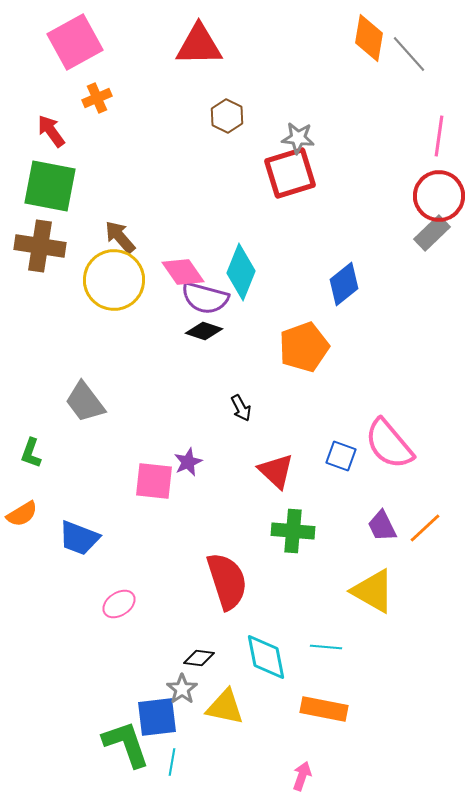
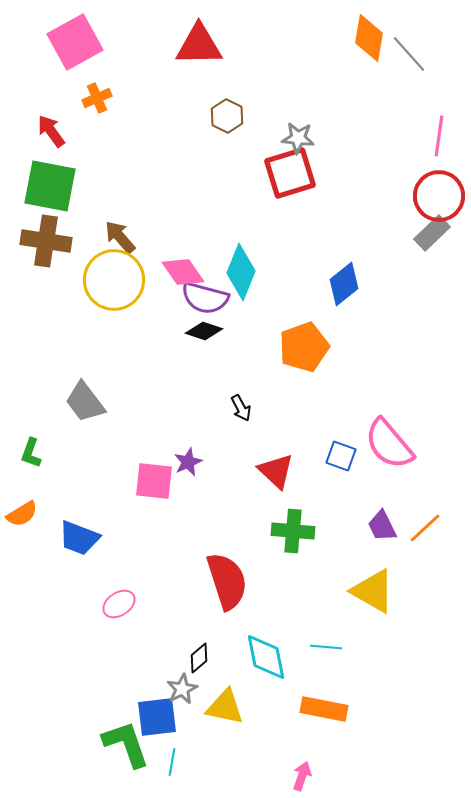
brown cross at (40, 246): moved 6 px right, 5 px up
black diamond at (199, 658): rotated 48 degrees counterclockwise
gray star at (182, 689): rotated 8 degrees clockwise
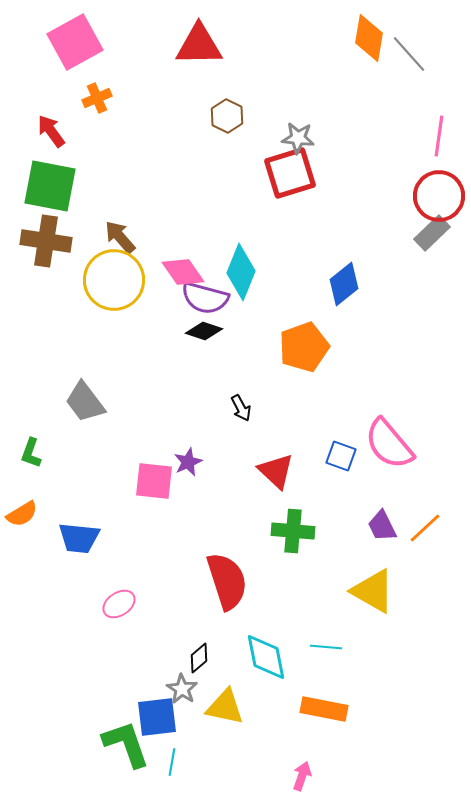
blue trapezoid at (79, 538): rotated 15 degrees counterclockwise
gray star at (182, 689): rotated 12 degrees counterclockwise
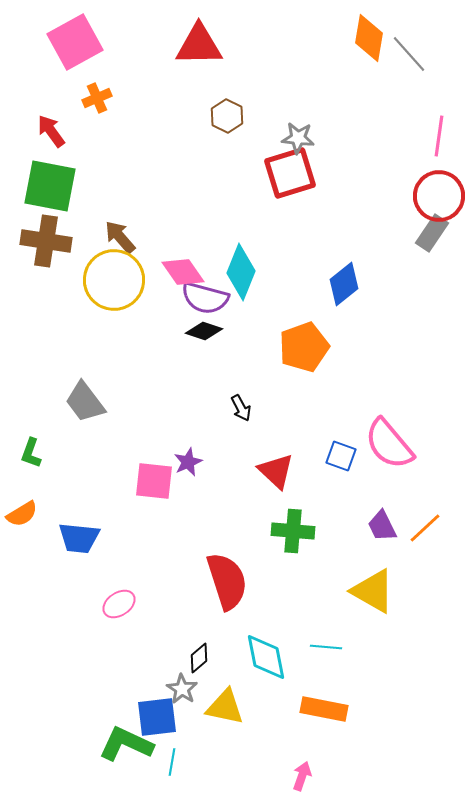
gray rectangle at (432, 233): rotated 12 degrees counterclockwise
green L-shape at (126, 744): rotated 46 degrees counterclockwise
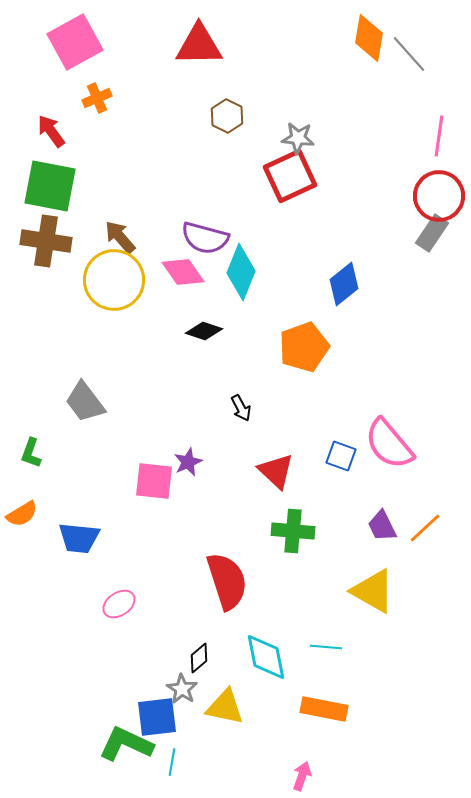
red square at (290, 173): moved 3 px down; rotated 8 degrees counterclockwise
purple semicircle at (205, 298): moved 60 px up
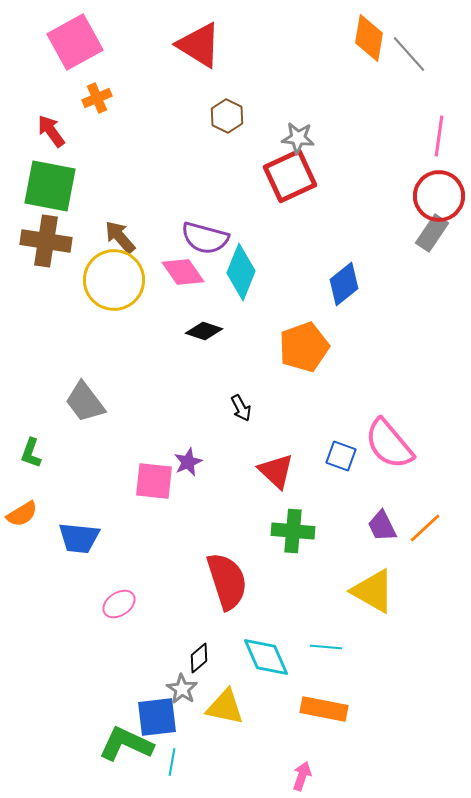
red triangle at (199, 45): rotated 33 degrees clockwise
cyan diamond at (266, 657): rotated 12 degrees counterclockwise
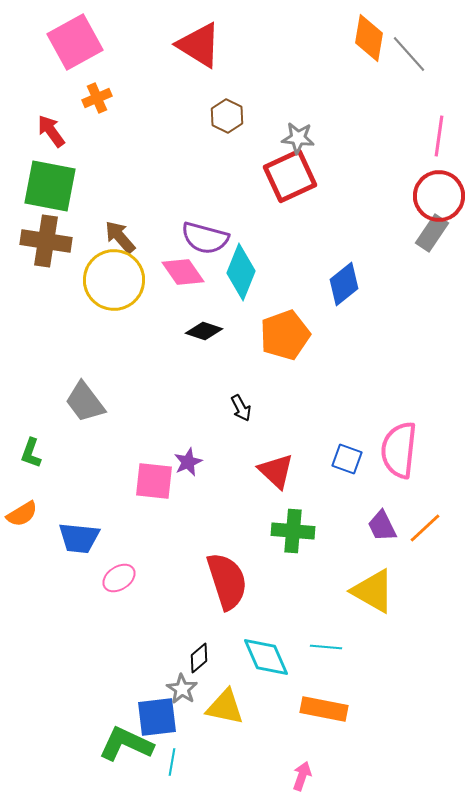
orange pentagon at (304, 347): moved 19 px left, 12 px up
pink semicircle at (389, 444): moved 10 px right, 6 px down; rotated 46 degrees clockwise
blue square at (341, 456): moved 6 px right, 3 px down
pink ellipse at (119, 604): moved 26 px up
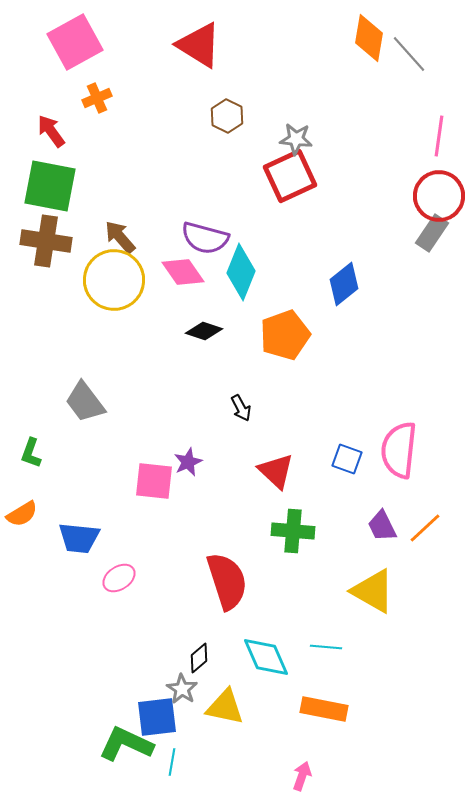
gray star at (298, 138): moved 2 px left, 1 px down
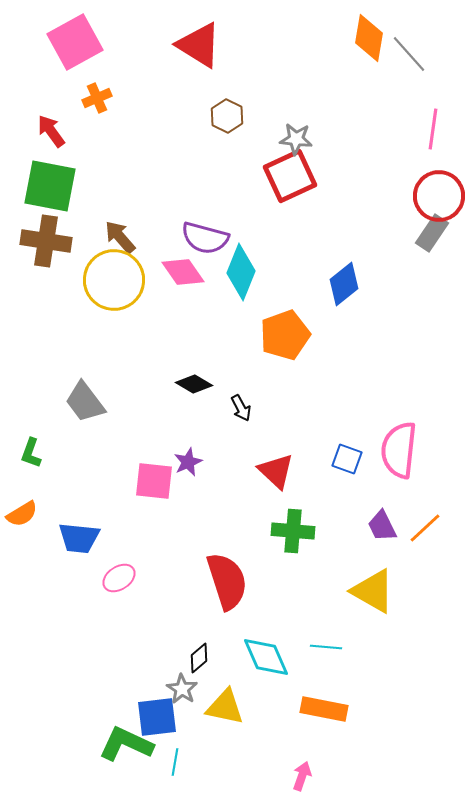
pink line at (439, 136): moved 6 px left, 7 px up
black diamond at (204, 331): moved 10 px left, 53 px down; rotated 12 degrees clockwise
cyan line at (172, 762): moved 3 px right
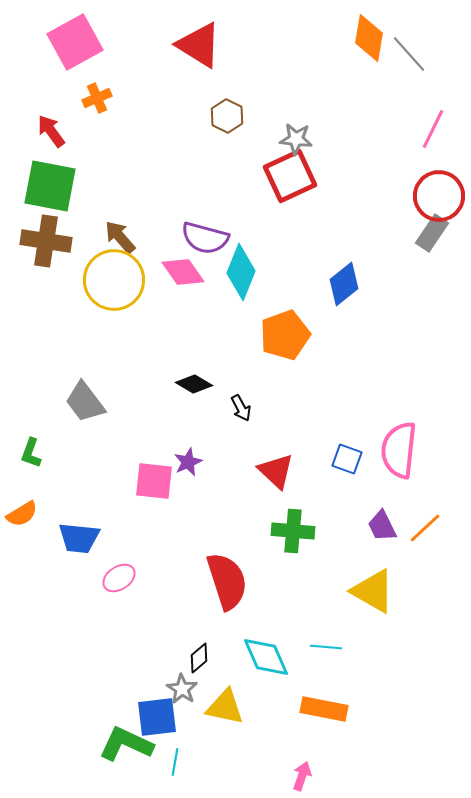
pink line at (433, 129): rotated 18 degrees clockwise
